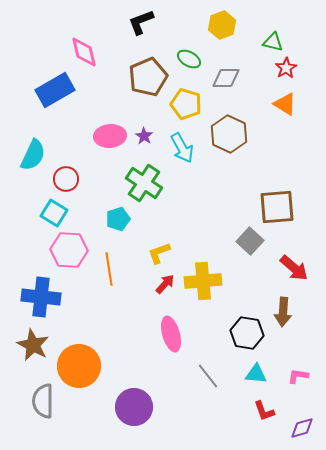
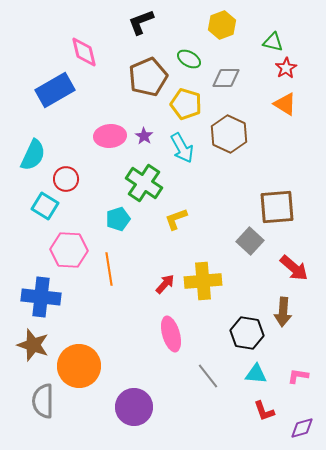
cyan square at (54, 213): moved 9 px left, 7 px up
yellow L-shape at (159, 253): moved 17 px right, 34 px up
brown star at (33, 345): rotated 8 degrees counterclockwise
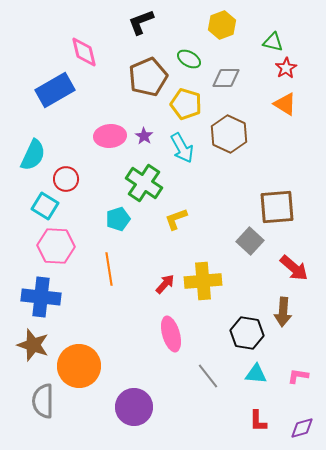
pink hexagon at (69, 250): moved 13 px left, 4 px up
red L-shape at (264, 411): moved 6 px left, 10 px down; rotated 20 degrees clockwise
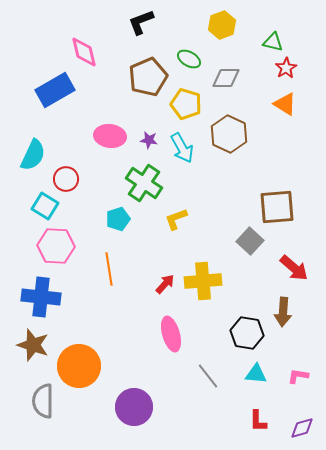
pink ellipse at (110, 136): rotated 12 degrees clockwise
purple star at (144, 136): moved 5 px right, 4 px down; rotated 24 degrees counterclockwise
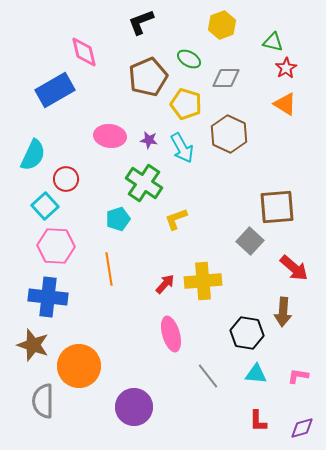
cyan square at (45, 206): rotated 16 degrees clockwise
blue cross at (41, 297): moved 7 px right
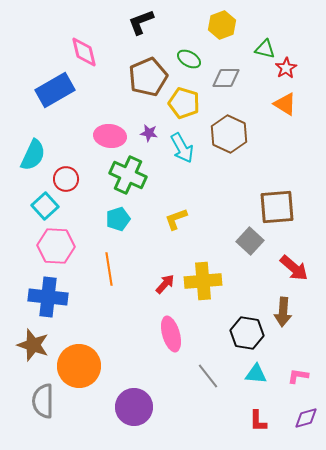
green triangle at (273, 42): moved 8 px left, 7 px down
yellow pentagon at (186, 104): moved 2 px left, 1 px up
purple star at (149, 140): moved 7 px up
green cross at (144, 183): moved 16 px left, 8 px up; rotated 9 degrees counterclockwise
purple diamond at (302, 428): moved 4 px right, 10 px up
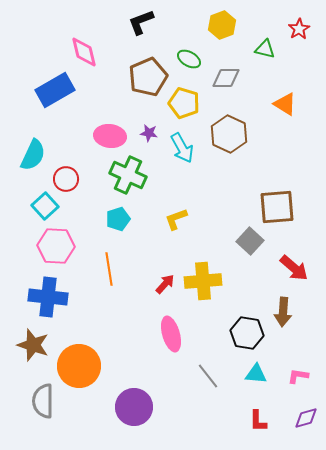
red star at (286, 68): moved 13 px right, 39 px up
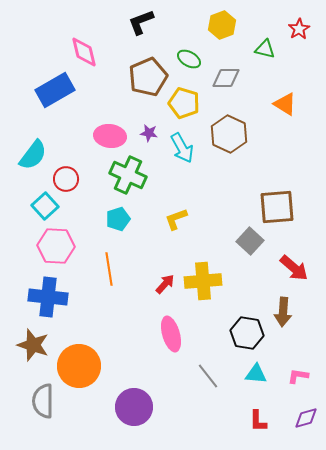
cyan semicircle at (33, 155): rotated 12 degrees clockwise
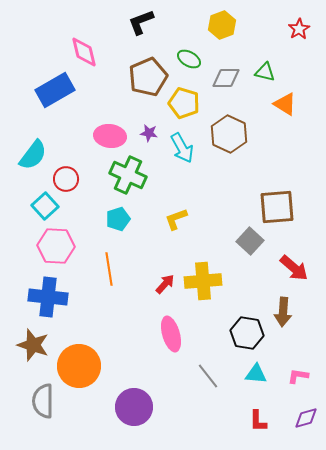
green triangle at (265, 49): moved 23 px down
